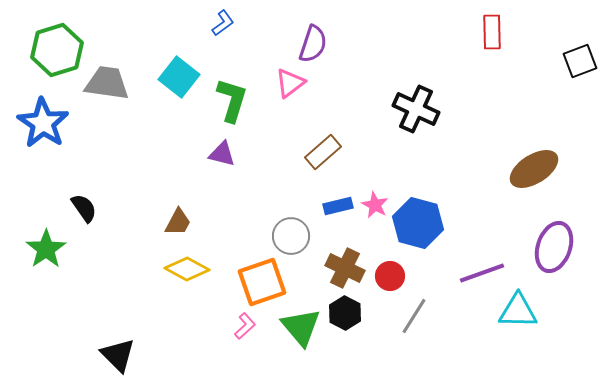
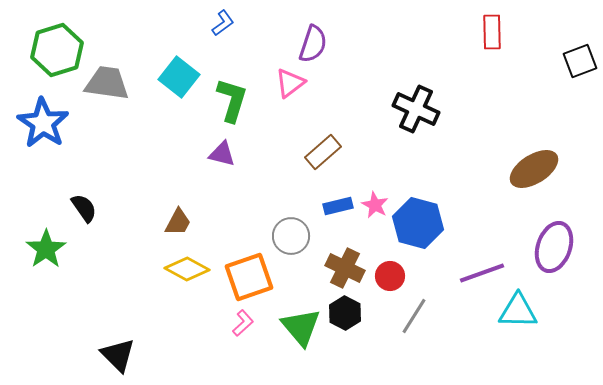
orange square: moved 13 px left, 5 px up
pink L-shape: moved 2 px left, 3 px up
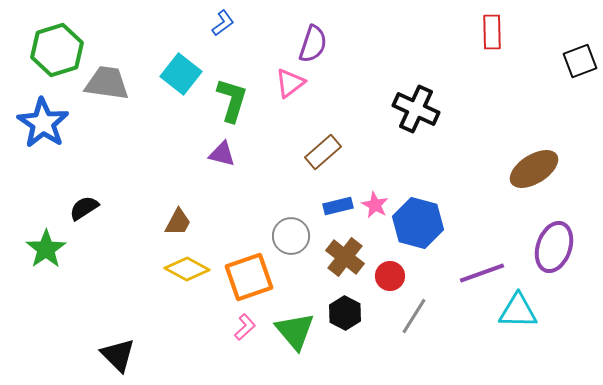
cyan square: moved 2 px right, 3 px up
black semicircle: rotated 88 degrees counterclockwise
brown cross: moved 11 px up; rotated 12 degrees clockwise
pink L-shape: moved 2 px right, 4 px down
green triangle: moved 6 px left, 4 px down
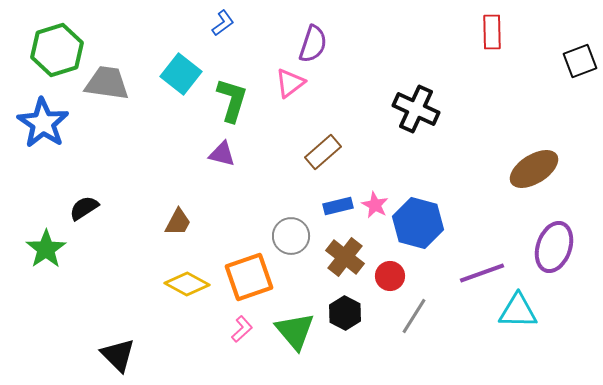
yellow diamond: moved 15 px down
pink L-shape: moved 3 px left, 2 px down
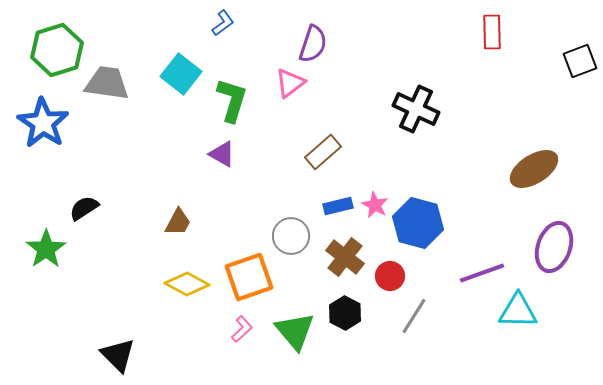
purple triangle: rotated 16 degrees clockwise
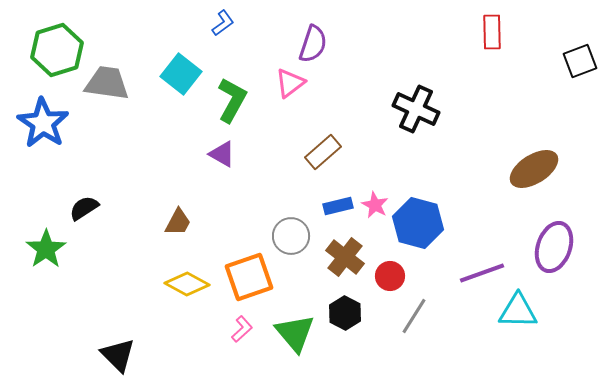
green L-shape: rotated 12 degrees clockwise
green triangle: moved 2 px down
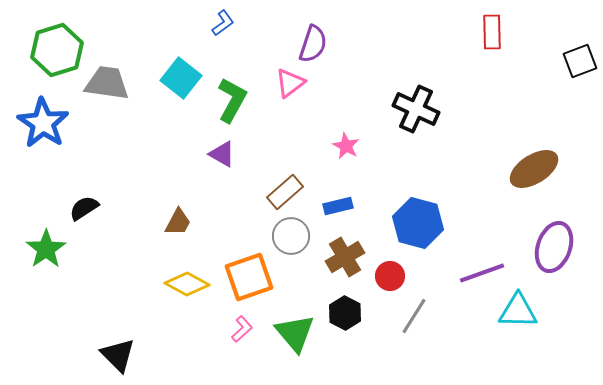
cyan square: moved 4 px down
brown rectangle: moved 38 px left, 40 px down
pink star: moved 29 px left, 59 px up
brown cross: rotated 21 degrees clockwise
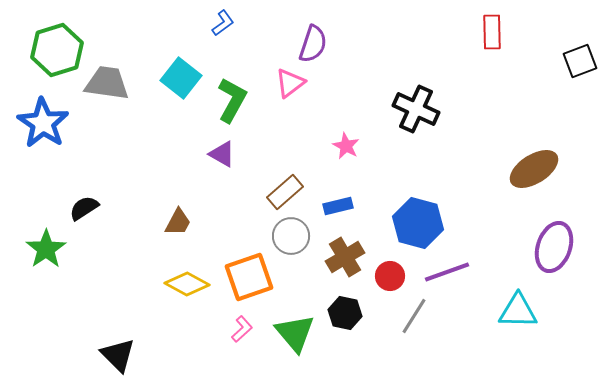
purple line: moved 35 px left, 1 px up
black hexagon: rotated 16 degrees counterclockwise
